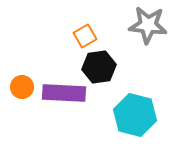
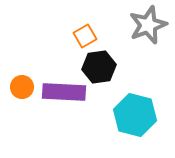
gray star: rotated 27 degrees counterclockwise
purple rectangle: moved 1 px up
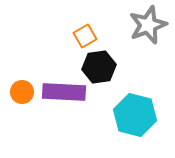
orange circle: moved 5 px down
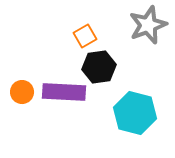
cyan hexagon: moved 2 px up
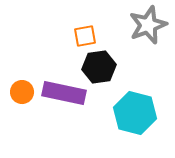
orange square: rotated 20 degrees clockwise
purple rectangle: moved 1 px down; rotated 9 degrees clockwise
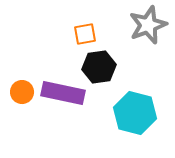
orange square: moved 2 px up
purple rectangle: moved 1 px left
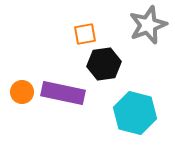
black hexagon: moved 5 px right, 3 px up
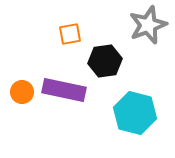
orange square: moved 15 px left
black hexagon: moved 1 px right, 3 px up
purple rectangle: moved 1 px right, 3 px up
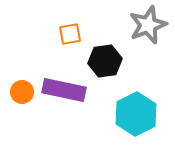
cyan hexagon: moved 1 px right, 1 px down; rotated 18 degrees clockwise
